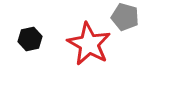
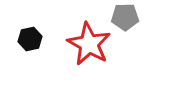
gray pentagon: rotated 16 degrees counterclockwise
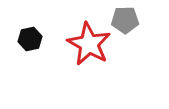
gray pentagon: moved 3 px down
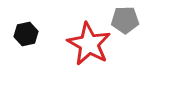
black hexagon: moved 4 px left, 5 px up
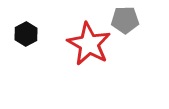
black hexagon: rotated 15 degrees counterclockwise
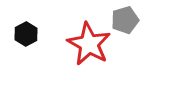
gray pentagon: rotated 16 degrees counterclockwise
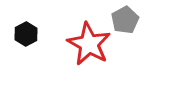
gray pentagon: rotated 12 degrees counterclockwise
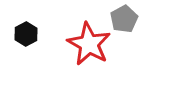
gray pentagon: moved 1 px left, 1 px up
